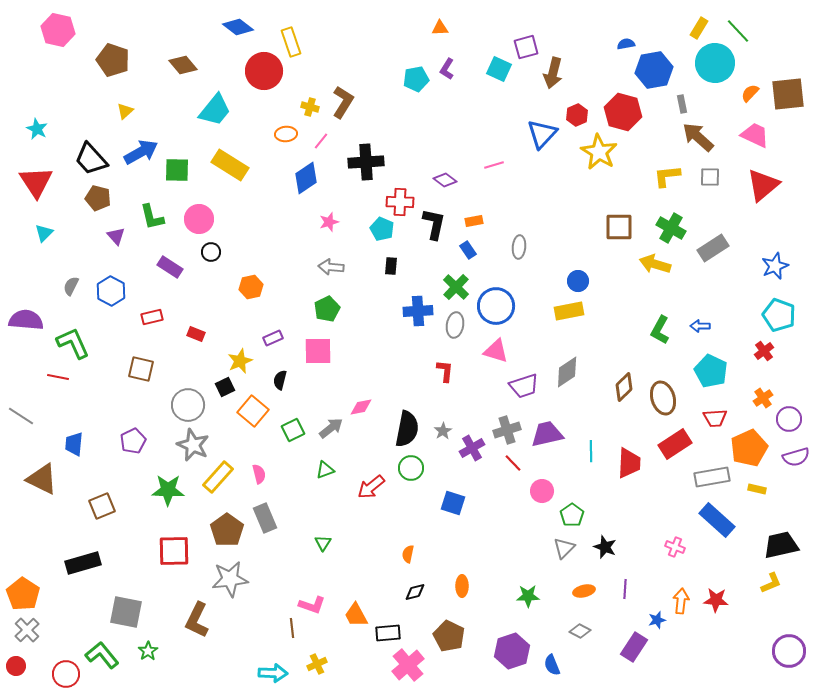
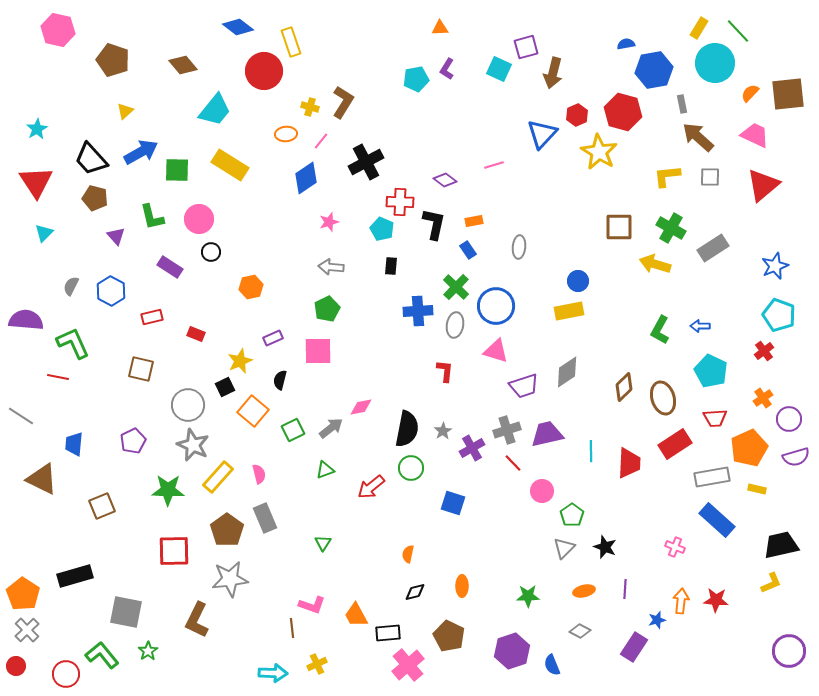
cyan star at (37, 129): rotated 15 degrees clockwise
black cross at (366, 162): rotated 24 degrees counterclockwise
brown pentagon at (98, 198): moved 3 px left
black rectangle at (83, 563): moved 8 px left, 13 px down
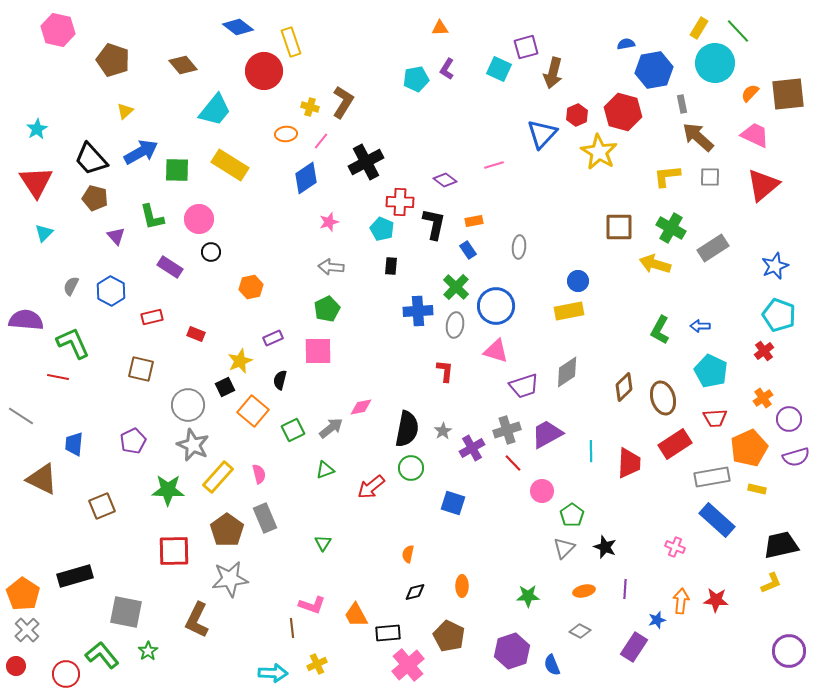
purple trapezoid at (547, 434): rotated 16 degrees counterclockwise
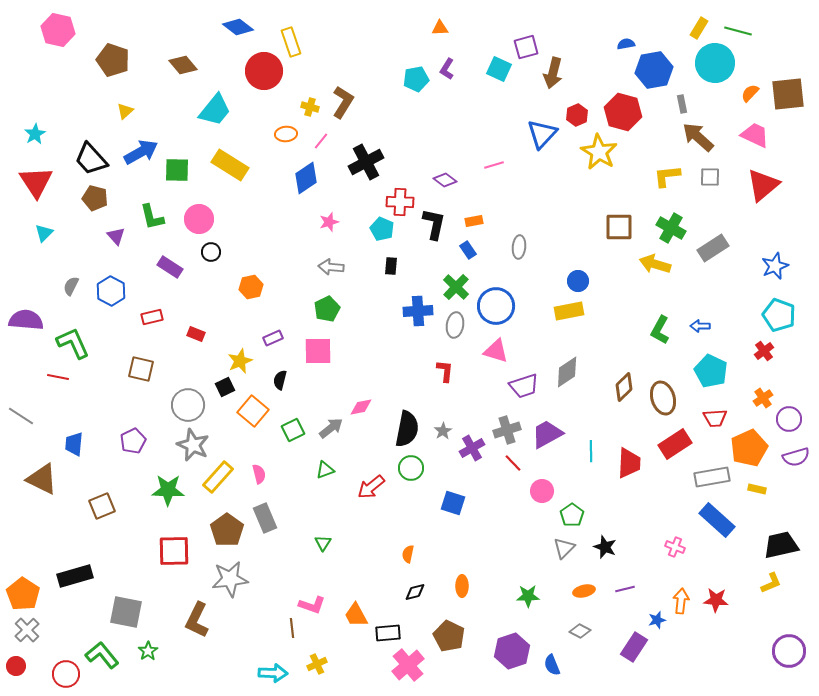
green line at (738, 31): rotated 32 degrees counterclockwise
cyan star at (37, 129): moved 2 px left, 5 px down
purple line at (625, 589): rotated 72 degrees clockwise
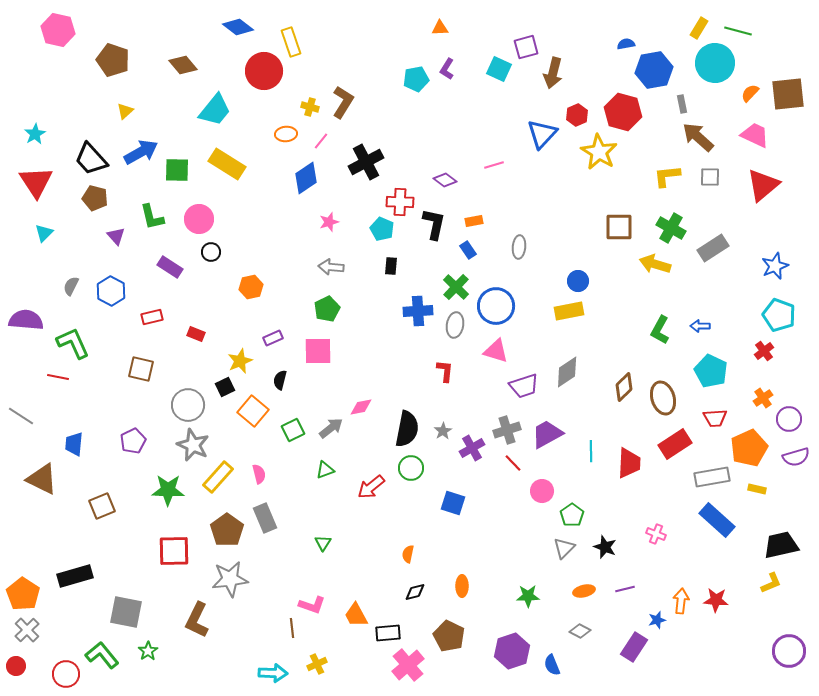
yellow rectangle at (230, 165): moved 3 px left, 1 px up
pink cross at (675, 547): moved 19 px left, 13 px up
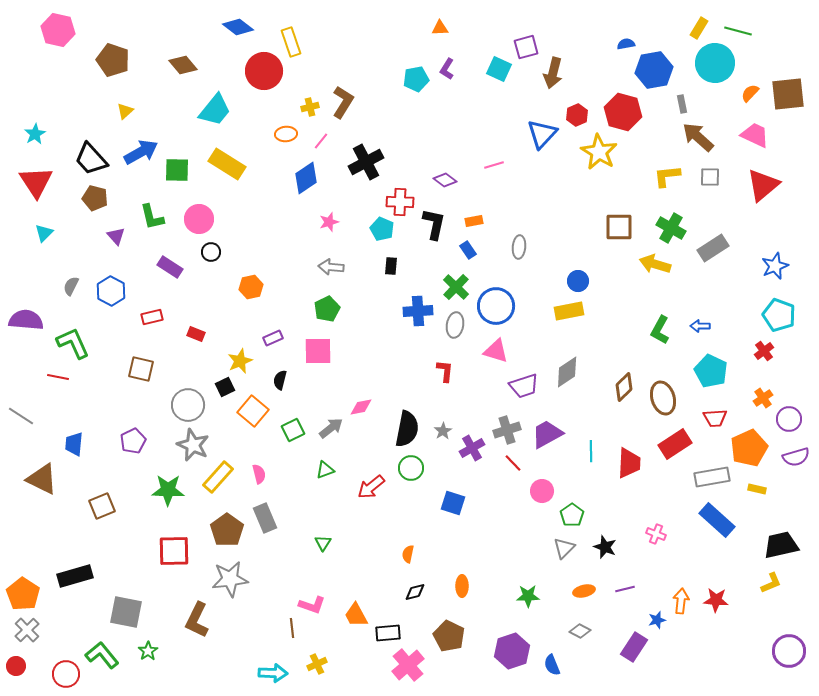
yellow cross at (310, 107): rotated 30 degrees counterclockwise
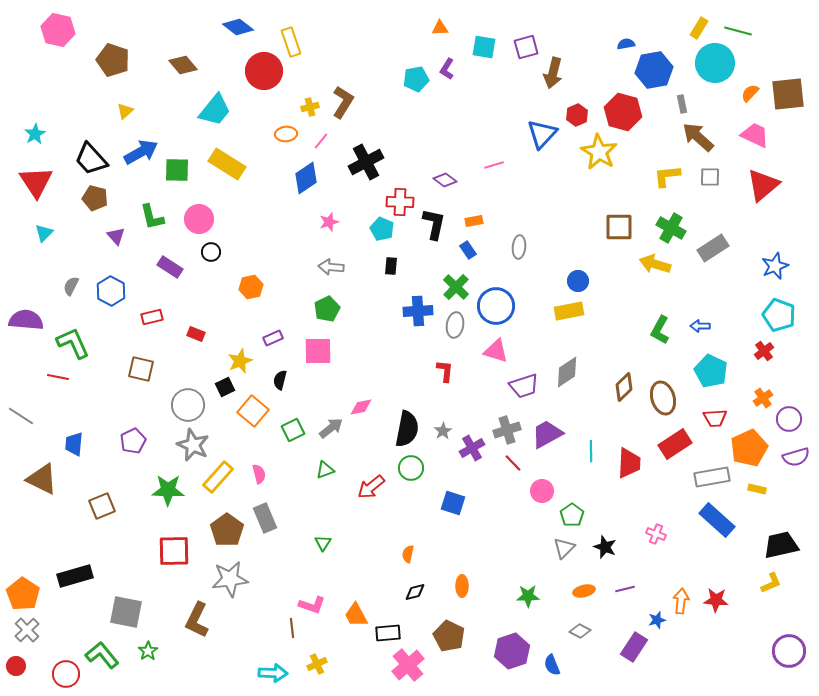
cyan square at (499, 69): moved 15 px left, 22 px up; rotated 15 degrees counterclockwise
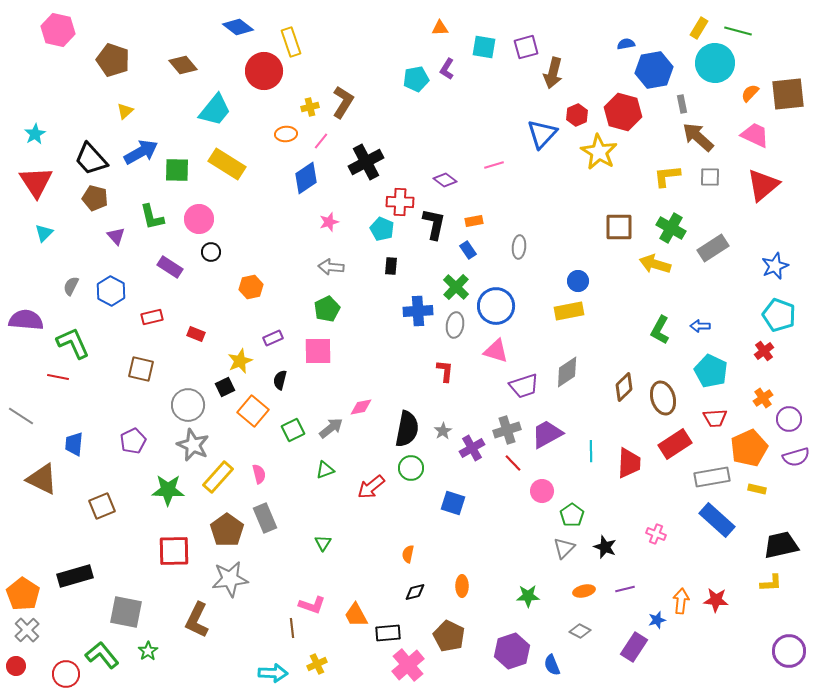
yellow L-shape at (771, 583): rotated 20 degrees clockwise
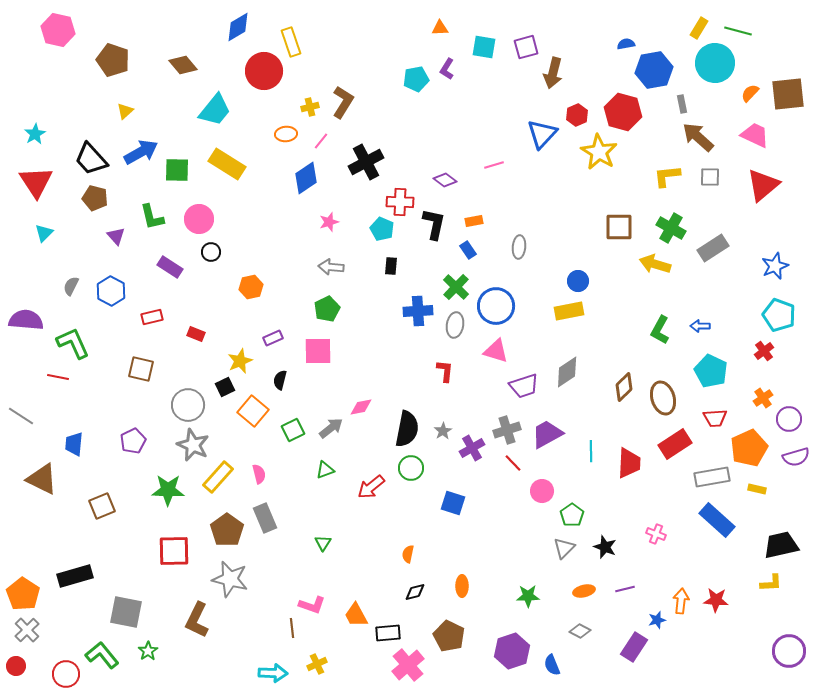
blue diamond at (238, 27): rotated 68 degrees counterclockwise
gray star at (230, 579): rotated 21 degrees clockwise
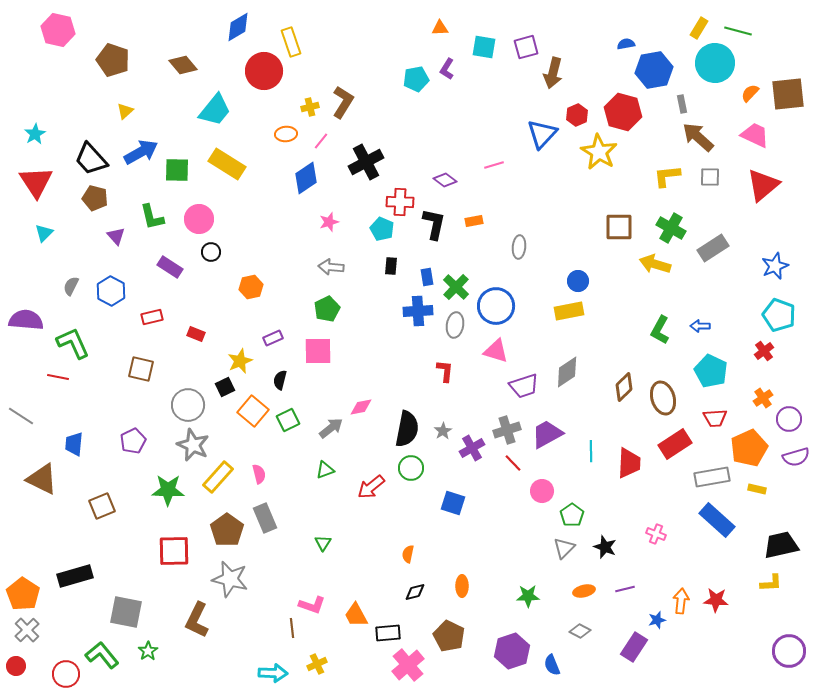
blue rectangle at (468, 250): moved 41 px left, 27 px down; rotated 24 degrees clockwise
green square at (293, 430): moved 5 px left, 10 px up
